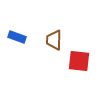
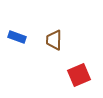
red square: moved 14 px down; rotated 30 degrees counterclockwise
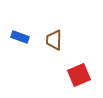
blue rectangle: moved 3 px right
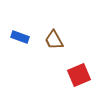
brown trapezoid: rotated 30 degrees counterclockwise
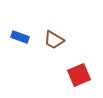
brown trapezoid: rotated 30 degrees counterclockwise
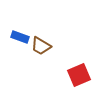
brown trapezoid: moved 13 px left, 6 px down
